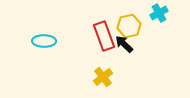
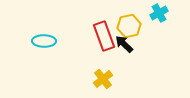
yellow cross: moved 2 px down
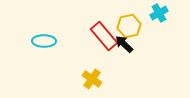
red rectangle: rotated 20 degrees counterclockwise
yellow cross: moved 11 px left; rotated 18 degrees counterclockwise
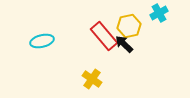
cyan ellipse: moved 2 px left; rotated 15 degrees counterclockwise
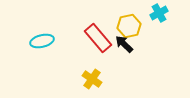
red rectangle: moved 6 px left, 2 px down
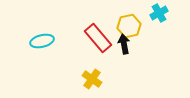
black arrow: rotated 36 degrees clockwise
